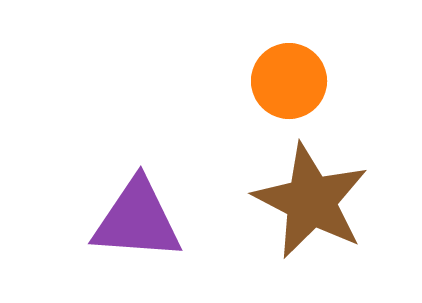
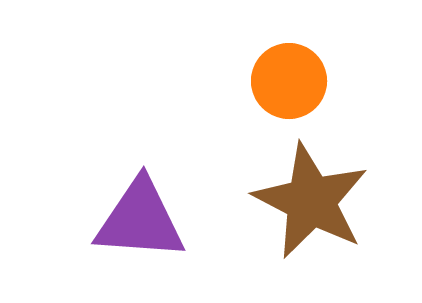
purple triangle: moved 3 px right
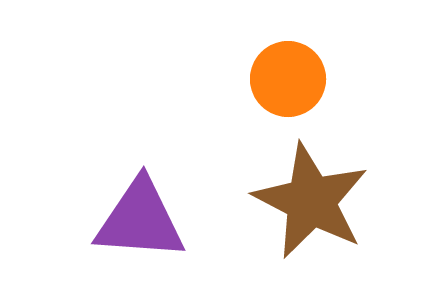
orange circle: moved 1 px left, 2 px up
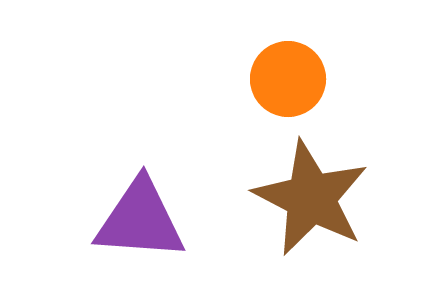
brown star: moved 3 px up
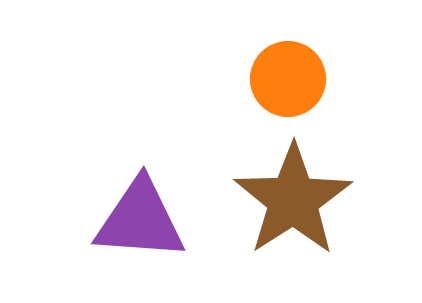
brown star: moved 18 px left, 2 px down; rotated 12 degrees clockwise
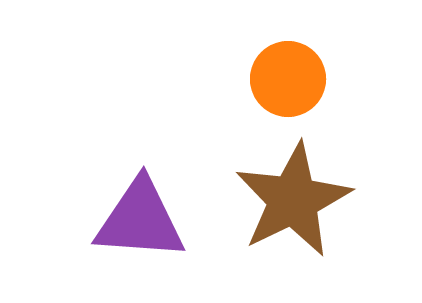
brown star: rotated 7 degrees clockwise
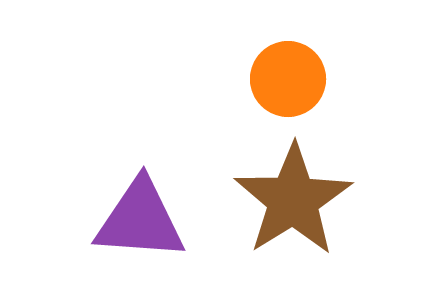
brown star: rotated 6 degrees counterclockwise
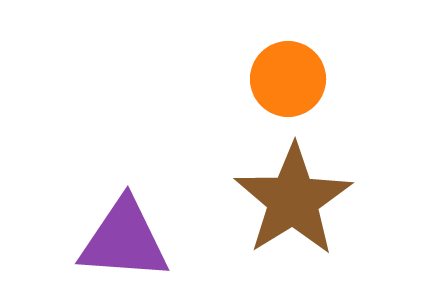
purple triangle: moved 16 px left, 20 px down
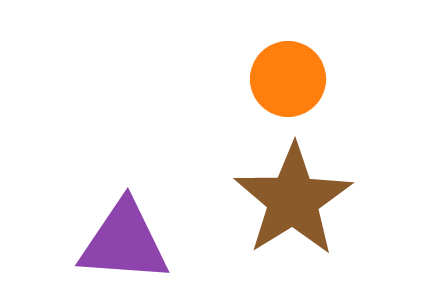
purple triangle: moved 2 px down
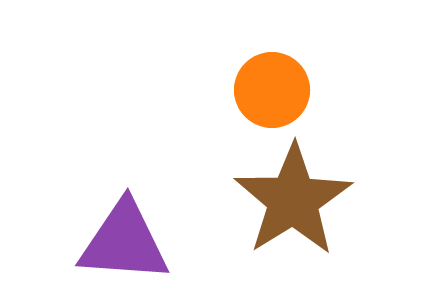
orange circle: moved 16 px left, 11 px down
